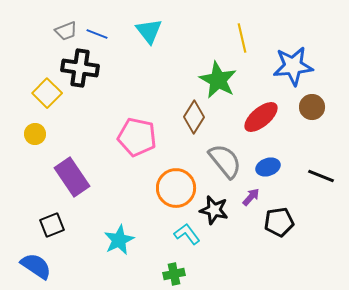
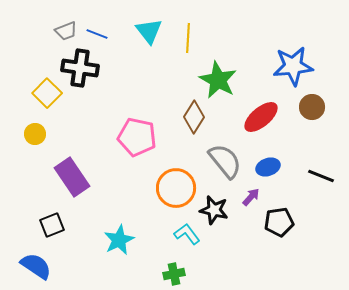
yellow line: moved 54 px left; rotated 16 degrees clockwise
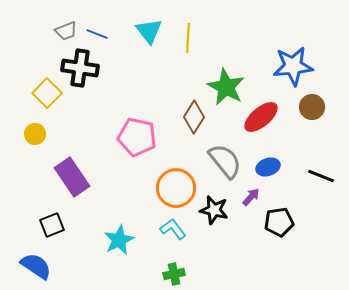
green star: moved 8 px right, 7 px down
cyan L-shape: moved 14 px left, 5 px up
